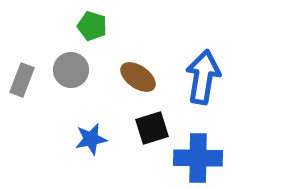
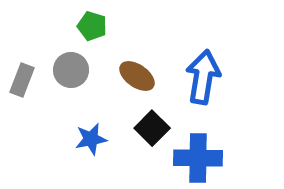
brown ellipse: moved 1 px left, 1 px up
black square: rotated 28 degrees counterclockwise
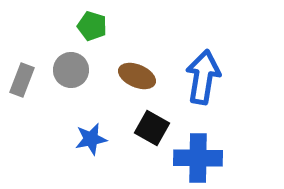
brown ellipse: rotated 12 degrees counterclockwise
black square: rotated 16 degrees counterclockwise
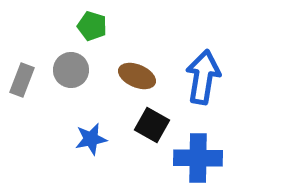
black square: moved 3 px up
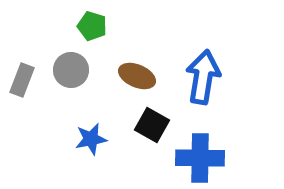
blue cross: moved 2 px right
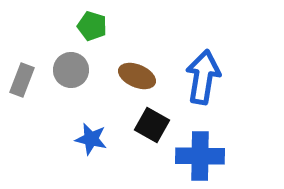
blue star: rotated 24 degrees clockwise
blue cross: moved 2 px up
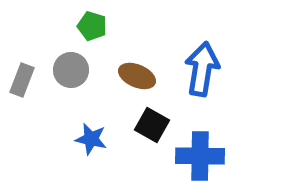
blue arrow: moved 1 px left, 8 px up
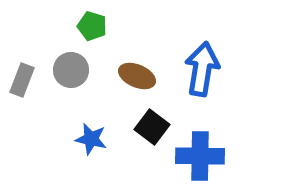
black square: moved 2 px down; rotated 8 degrees clockwise
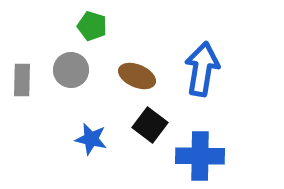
gray rectangle: rotated 20 degrees counterclockwise
black square: moved 2 px left, 2 px up
